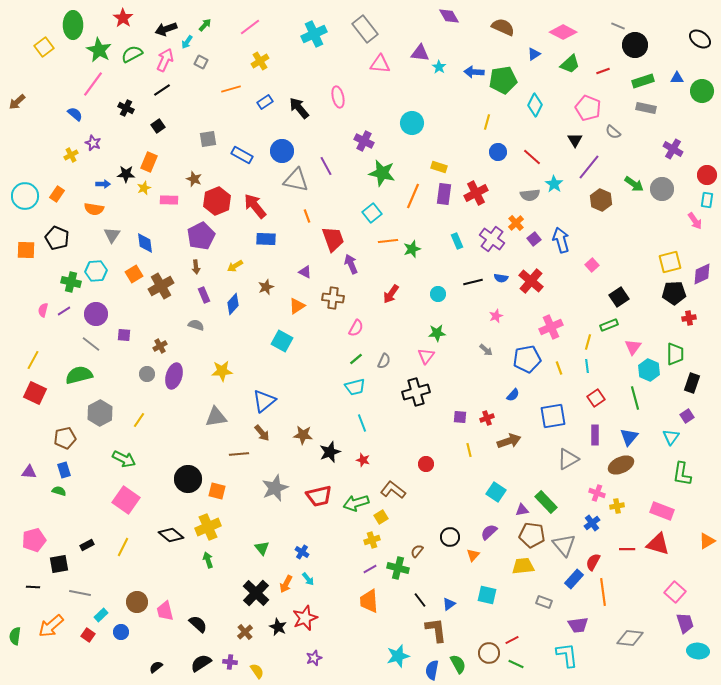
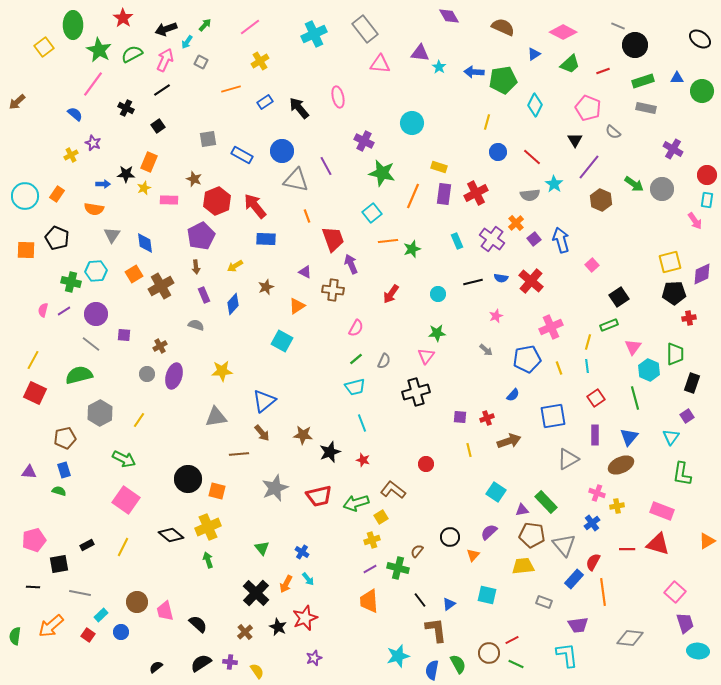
brown cross at (333, 298): moved 8 px up
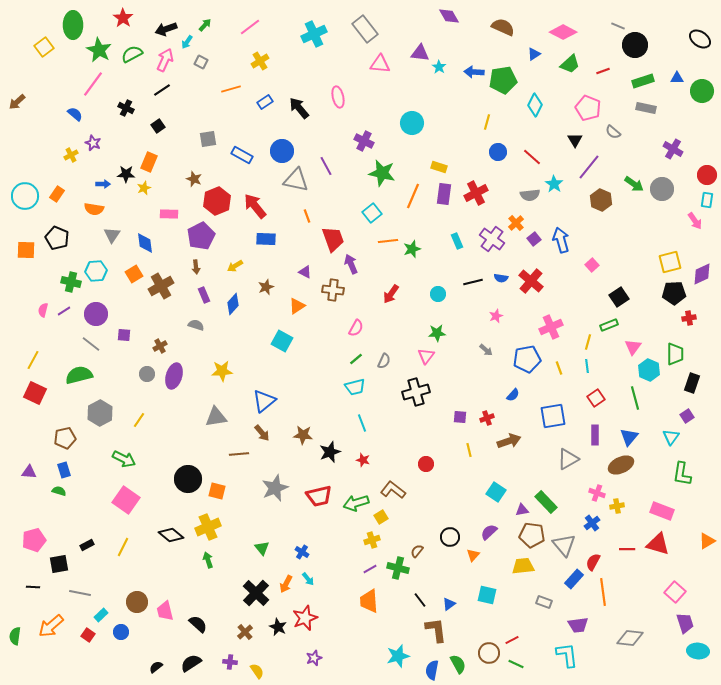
pink rectangle at (169, 200): moved 14 px down
black semicircle at (201, 663): moved 10 px left
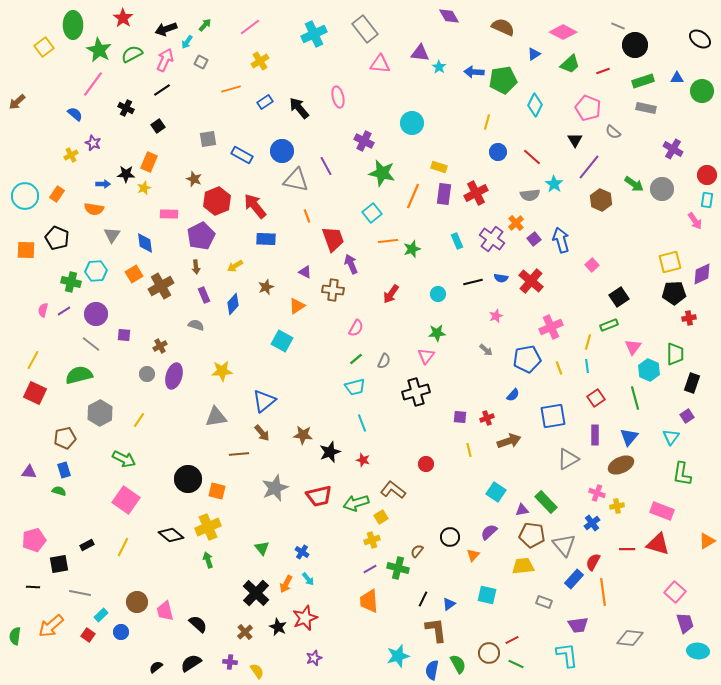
black line at (420, 600): moved 3 px right, 1 px up; rotated 63 degrees clockwise
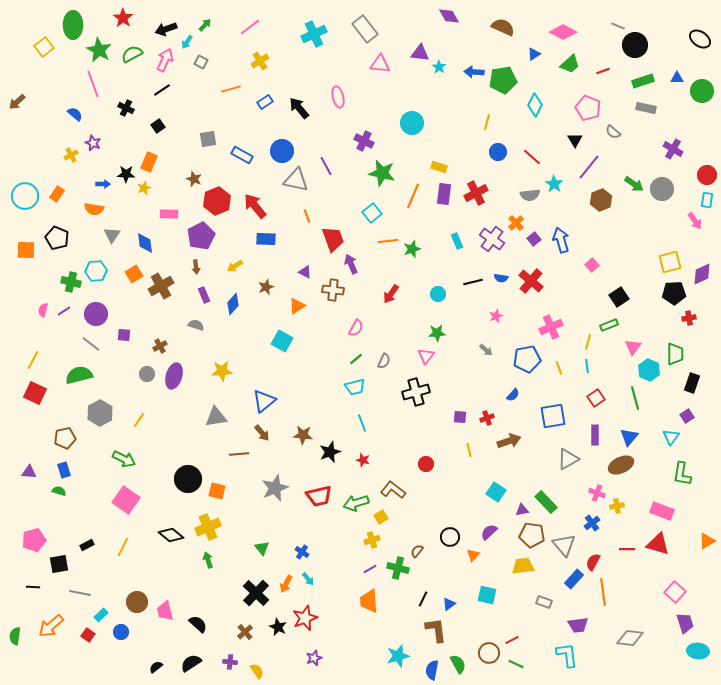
pink line at (93, 84): rotated 56 degrees counterclockwise
brown hexagon at (601, 200): rotated 15 degrees clockwise
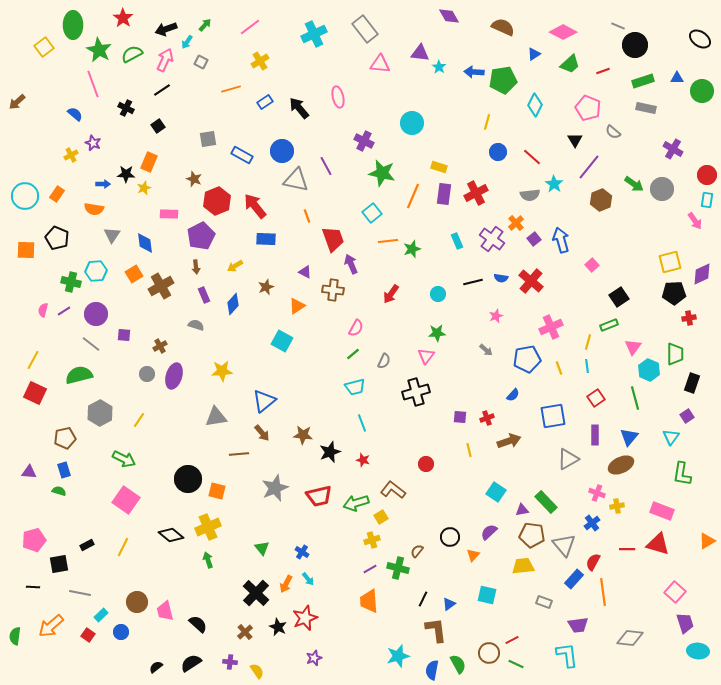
green line at (356, 359): moved 3 px left, 5 px up
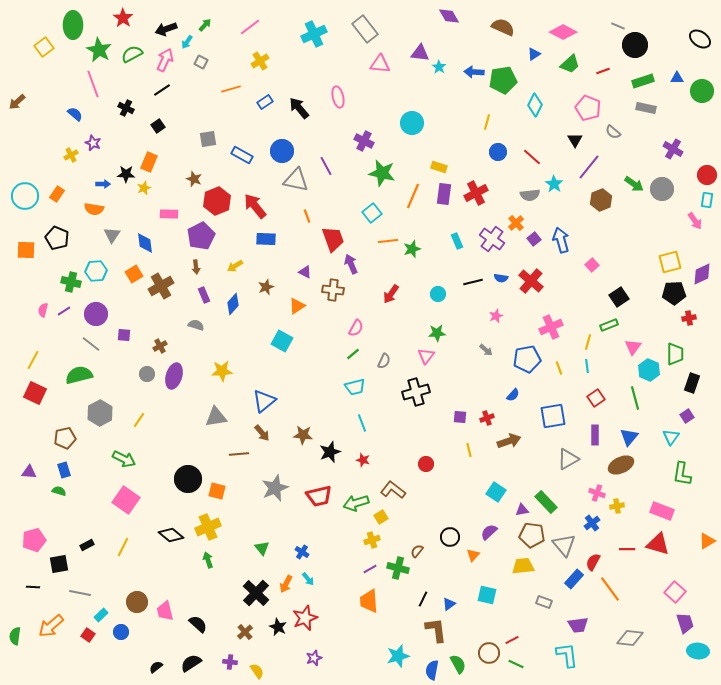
orange line at (603, 592): moved 7 px right, 3 px up; rotated 28 degrees counterclockwise
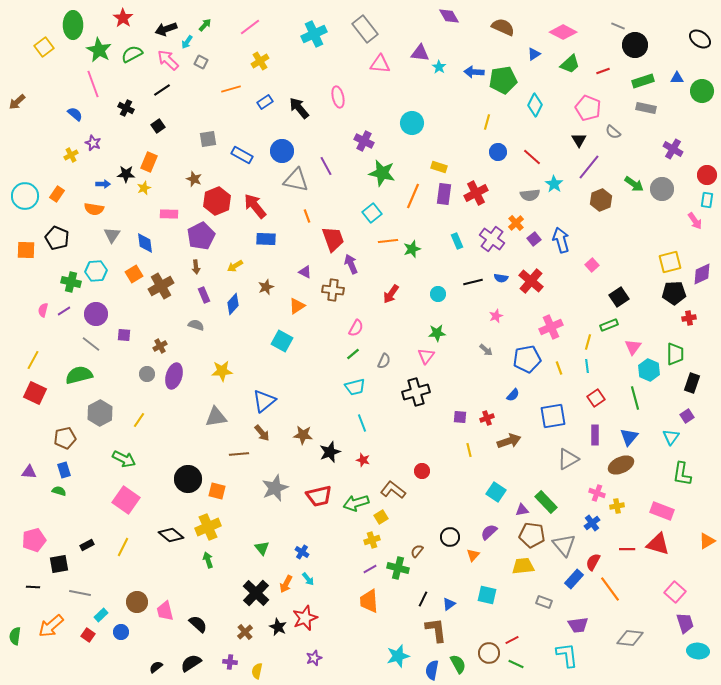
pink arrow at (165, 60): moved 3 px right; rotated 70 degrees counterclockwise
black triangle at (575, 140): moved 4 px right
red circle at (426, 464): moved 4 px left, 7 px down
yellow semicircle at (257, 671): rotated 133 degrees counterclockwise
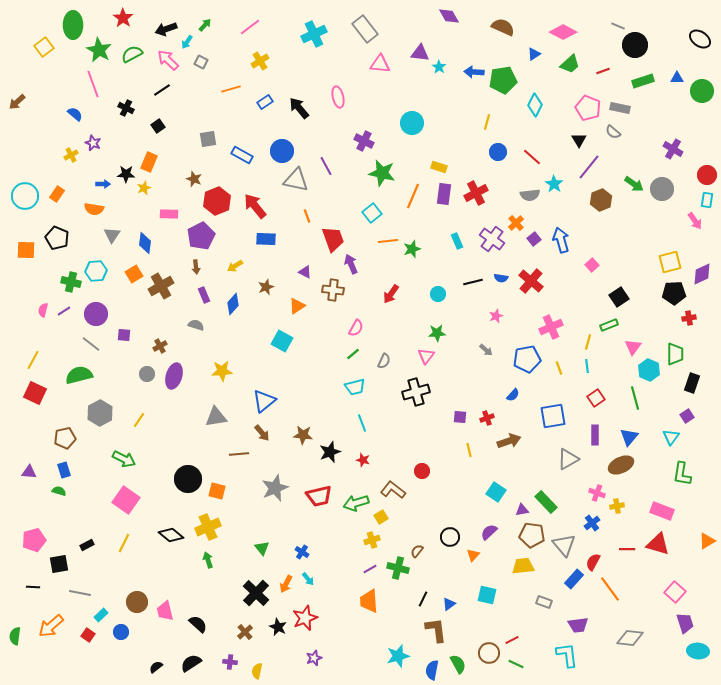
gray rectangle at (646, 108): moved 26 px left
blue diamond at (145, 243): rotated 15 degrees clockwise
yellow line at (123, 547): moved 1 px right, 4 px up
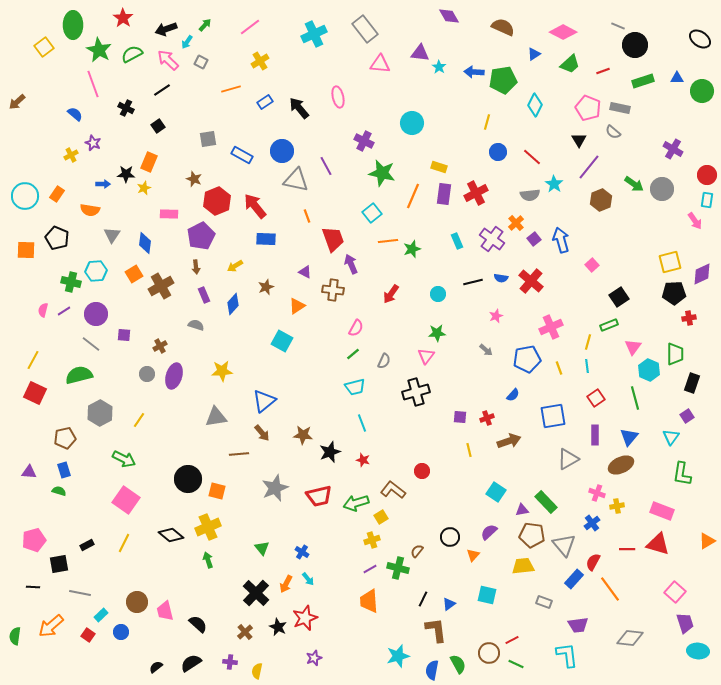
orange semicircle at (94, 209): moved 4 px left, 1 px down
